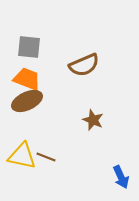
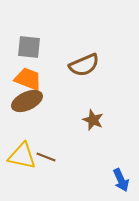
orange trapezoid: moved 1 px right
blue arrow: moved 3 px down
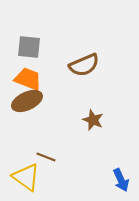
yellow triangle: moved 4 px right, 21 px down; rotated 24 degrees clockwise
